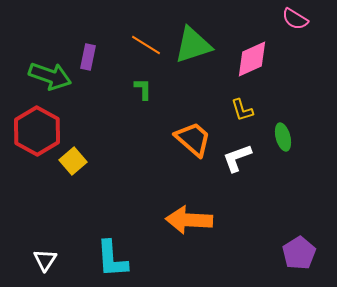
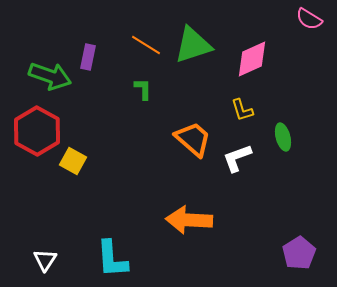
pink semicircle: moved 14 px right
yellow square: rotated 20 degrees counterclockwise
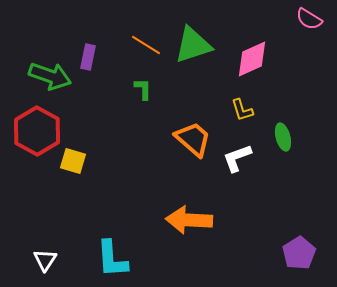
yellow square: rotated 12 degrees counterclockwise
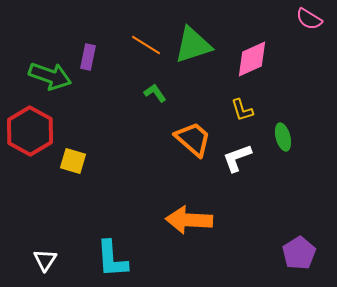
green L-shape: moved 12 px right, 4 px down; rotated 35 degrees counterclockwise
red hexagon: moved 7 px left
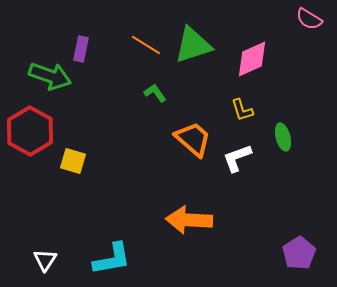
purple rectangle: moved 7 px left, 8 px up
cyan L-shape: rotated 96 degrees counterclockwise
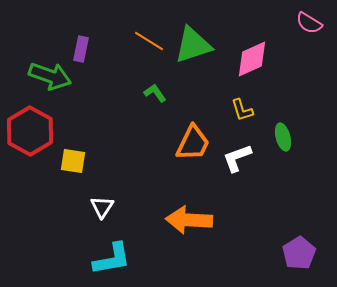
pink semicircle: moved 4 px down
orange line: moved 3 px right, 4 px up
orange trapezoid: moved 4 px down; rotated 75 degrees clockwise
yellow square: rotated 8 degrees counterclockwise
white triangle: moved 57 px right, 53 px up
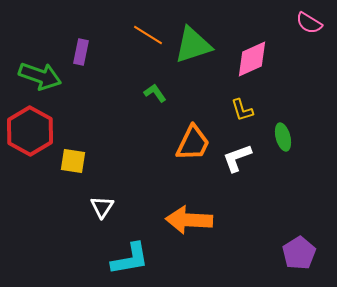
orange line: moved 1 px left, 6 px up
purple rectangle: moved 3 px down
green arrow: moved 10 px left
cyan L-shape: moved 18 px right
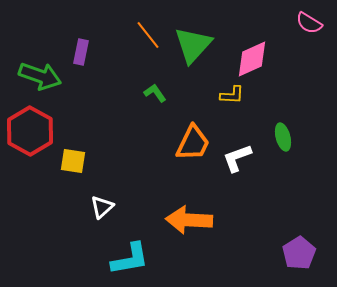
orange line: rotated 20 degrees clockwise
green triangle: rotated 30 degrees counterclockwise
yellow L-shape: moved 10 px left, 15 px up; rotated 70 degrees counterclockwise
white triangle: rotated 15 degrees clockwise
